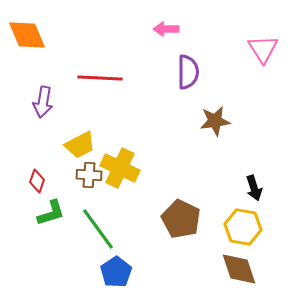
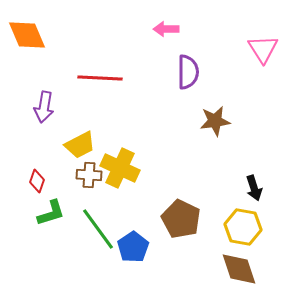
purple arrow: moved 1 px right, 5 px down
blue pentagon: moved 17 px right, 25 px up
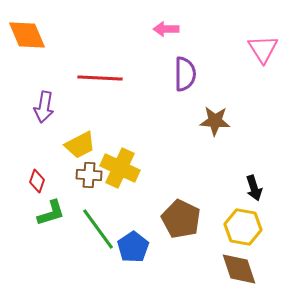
purple semicircle: moved 3 px left, 2 px down
brown star: rotated 12 degrees clockwise
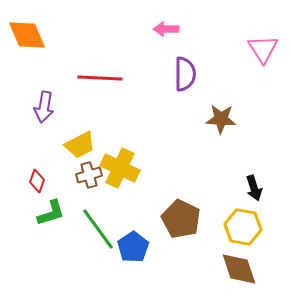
brown star: moved 6 px right, 2 px up
brown cross: rotated 20 degrees counterclockwise
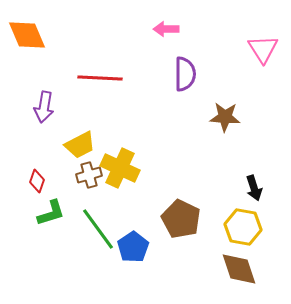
brown star: moved 4 px right, 2 px up
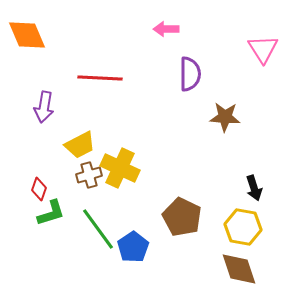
purple semicircle: moved 5 px right
red diamond: moved 2 px right, 8 px down
brown pentagon: moved 1 px right, 2 px up
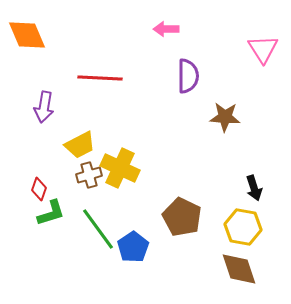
purple semicircle: moved 2 px left, 2 px down
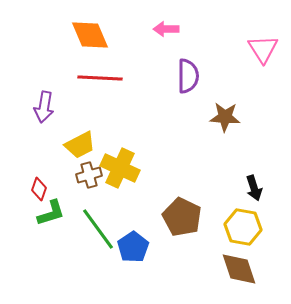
orange diamond: moved 63 px right
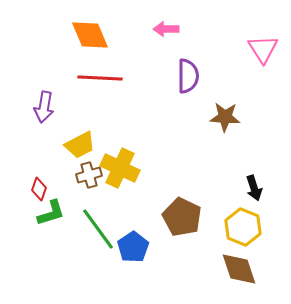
yellow hexagon: rotated 12 degrees clockwise
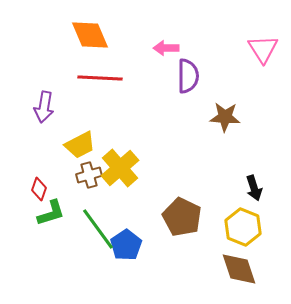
pink arrow: moved 19 px down
yellow cross: rotated 24 degrees clockwise
blue pentagon: moved 7 px left, 2 px up
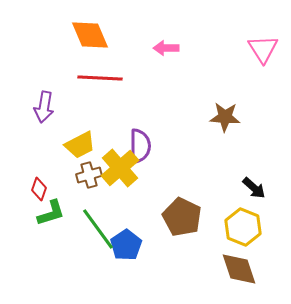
purple semicircle: moved 48 px left, 70 px down
black arrow: rotated 30 degrees counterclockwise
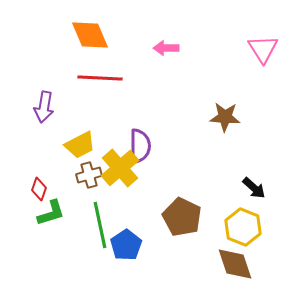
green line: moved 2 px right, 4 px up; rotated 24 degrees clockwise
brown diamond: moved 4 px left, 5 px up
